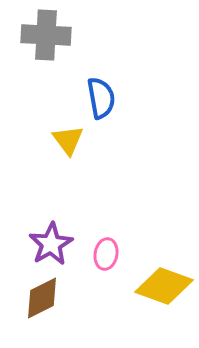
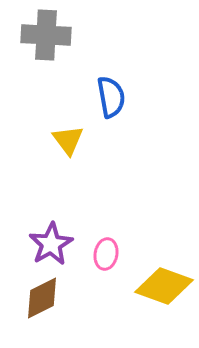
blue semicircle: moved 10 px right, 1 px up
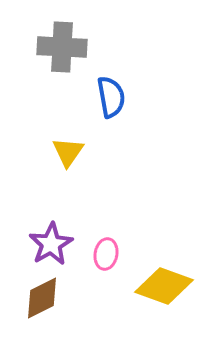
gray cross: moved 16 px right, 12 px down
yellow triangle: moved 12 px down; rotated 12 degrees clockwise
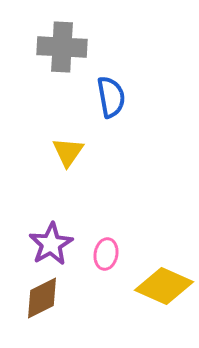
yellow diamond: rotated 4 degrees clockwise
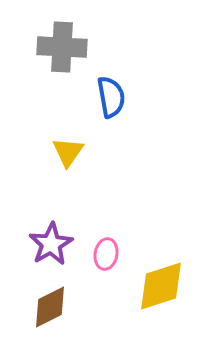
yellow diamond: moved 3 px left; rotated 42 degrees counterclockwise
brown diamond: moved 8 px right, 9 px down
